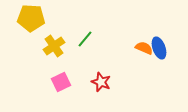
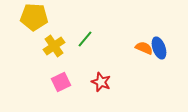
yellow pentagon: moved 3 px right, 1 px up
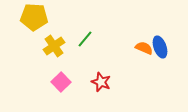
blue ellipse: moved 1 px right, 1 px up
pink square: rotated 18 degrees counterclockwise
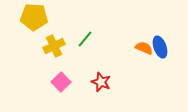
yellow cross: rotated 10 degrees clockwise
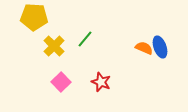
yellow cross: rotated 20 degrees counterclockwise
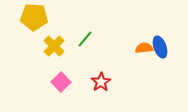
orange semicircle: rotated 30 degrees counterclockwise
red star: rotated 18 degrees clockwise
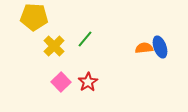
red star: moved 13 px left
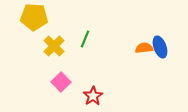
green line: rotated 18 degrees counterclockwise
red star: moved 5 px right, 14 px down
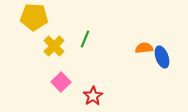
blue ellipse: moved 2 px right, 10 px down
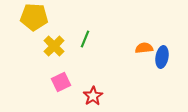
blue ellipse: rotated 30 degrees clockwise
pink square: rotated 18 degrees clockwise
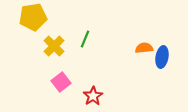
yellow pentagon: moved 1 px left; rotated 12 degrees counterclockwise
pink square: rotated 12 degrees counterclockwise
